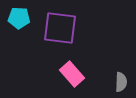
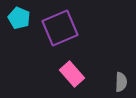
cyan pentagon: rotated 20 degrees clockwise
purple square: rotated 30 degrees counterclockwise
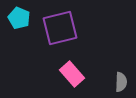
purple square: rotated 9 degrees clockwise
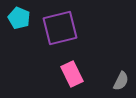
pink rectangle: rotated 15 degrees clockwise
gray semicircle: moved 1 px up; rotated 24 degrees clockwise
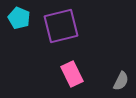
purple square: moved 1 px right, 2 px up
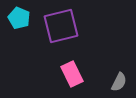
gray semicircle: moved 2 px left, 1 px down
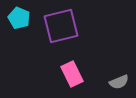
gray semicircle: rotated 42 degrees clockwise
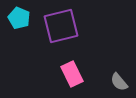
gray semicircle: rotated 72 degrees clockwise
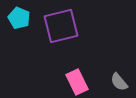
pink rectangle: moved 5 px right, 8 px down
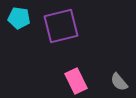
cyan pentagon: rotated 15 degrees counterclockwise
pink rectangle: moved 1 px left, 1 px up
